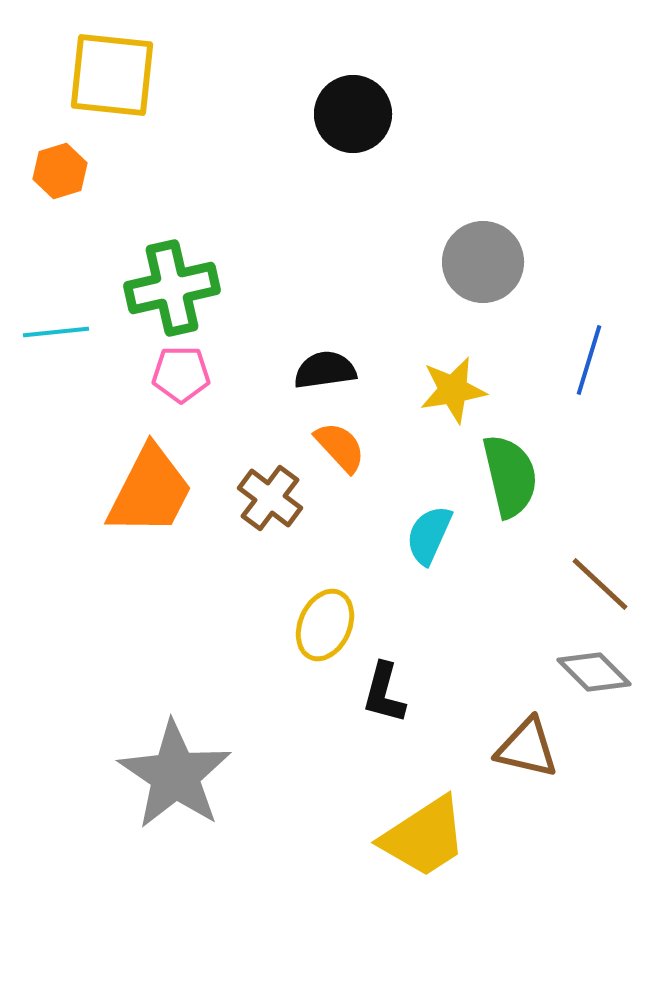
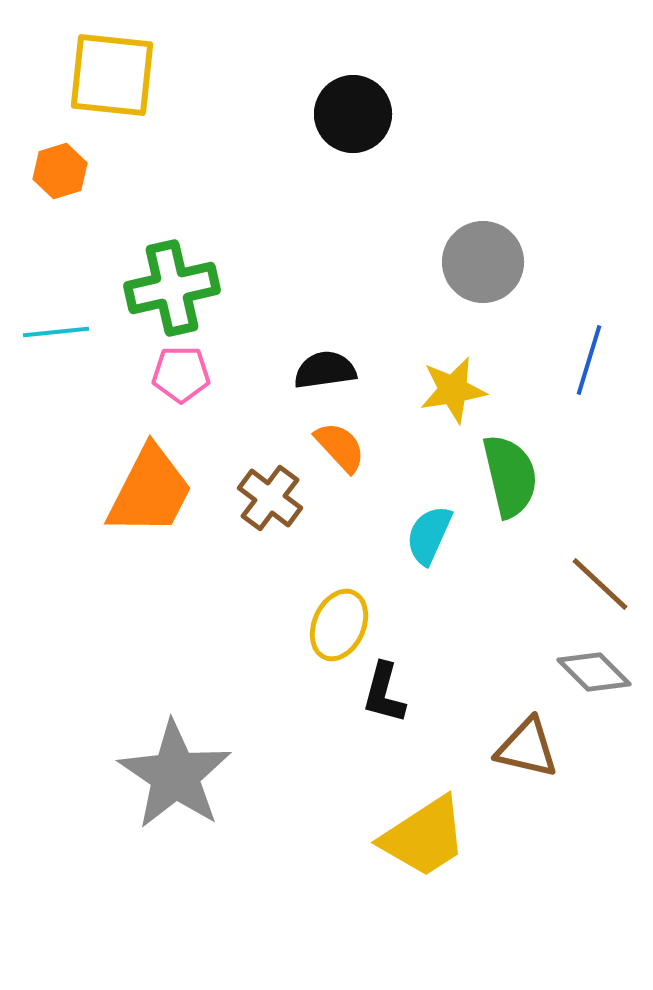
yellow ellipse: moved 14 px right
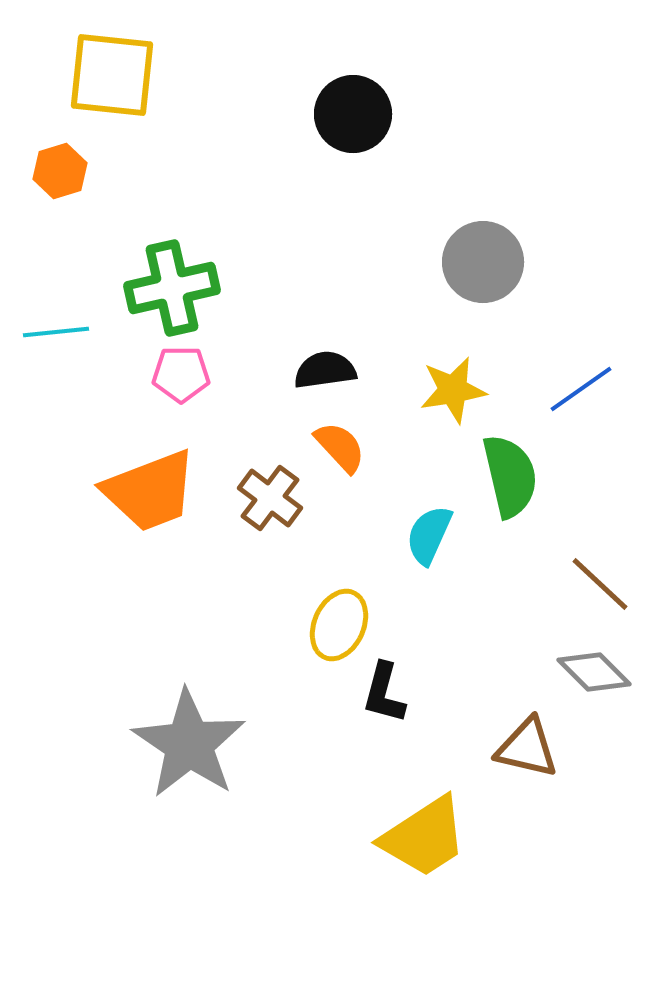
blue line: moved 8 px left, 29 px down; rotated 38 degrees clockwise
orange trapezoid: rotated 42 degrees clockwise
gray star: moved 14 px right, 31 px up
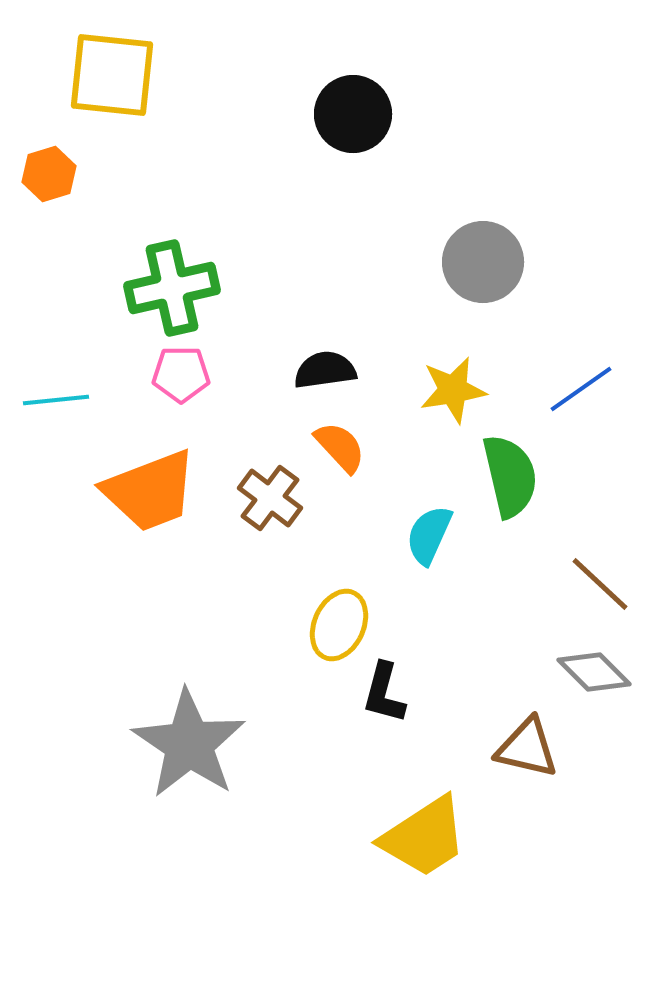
orange hexagon: moved 11 px left, 3 px down
cyan line: moved 68 px down
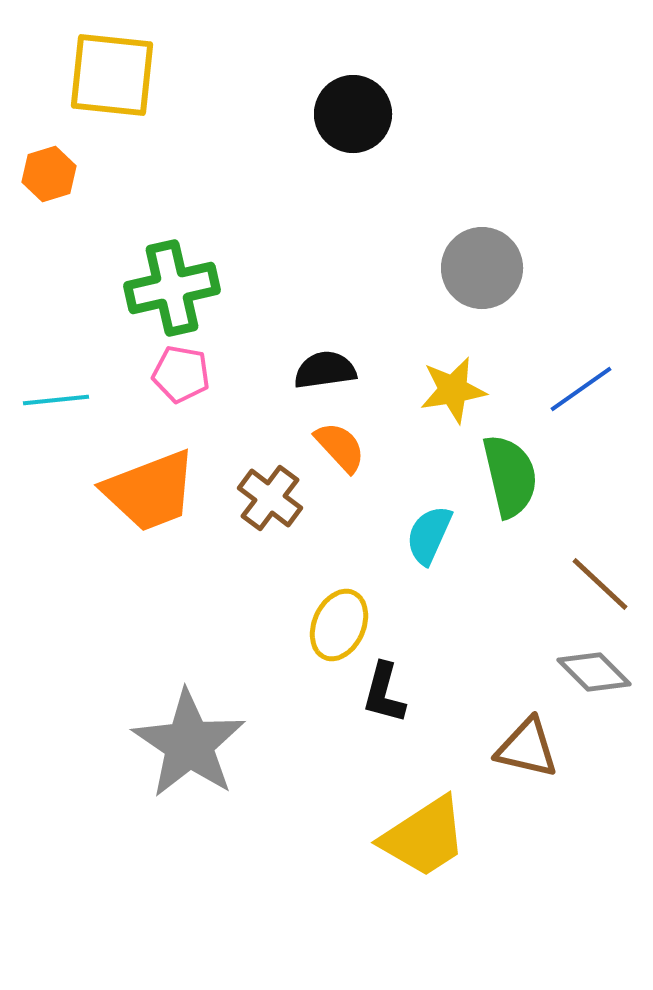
gray circle: moved 1 px left, 6 px down
pink pentagon: rotated 10 degrees clockwise
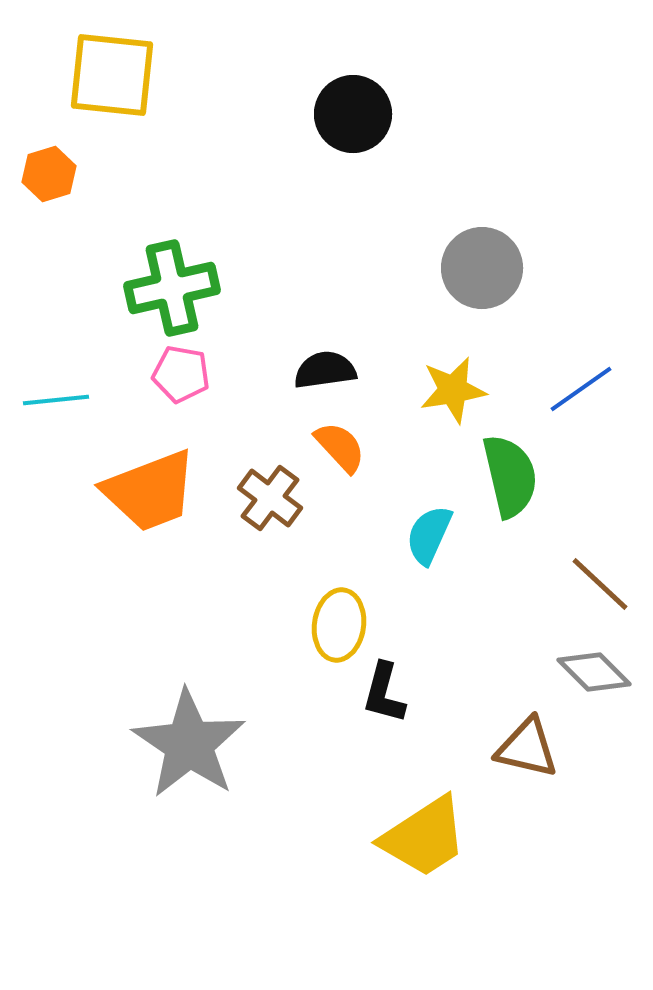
yellow ellipse: rotated 16 degrees counterclockwise
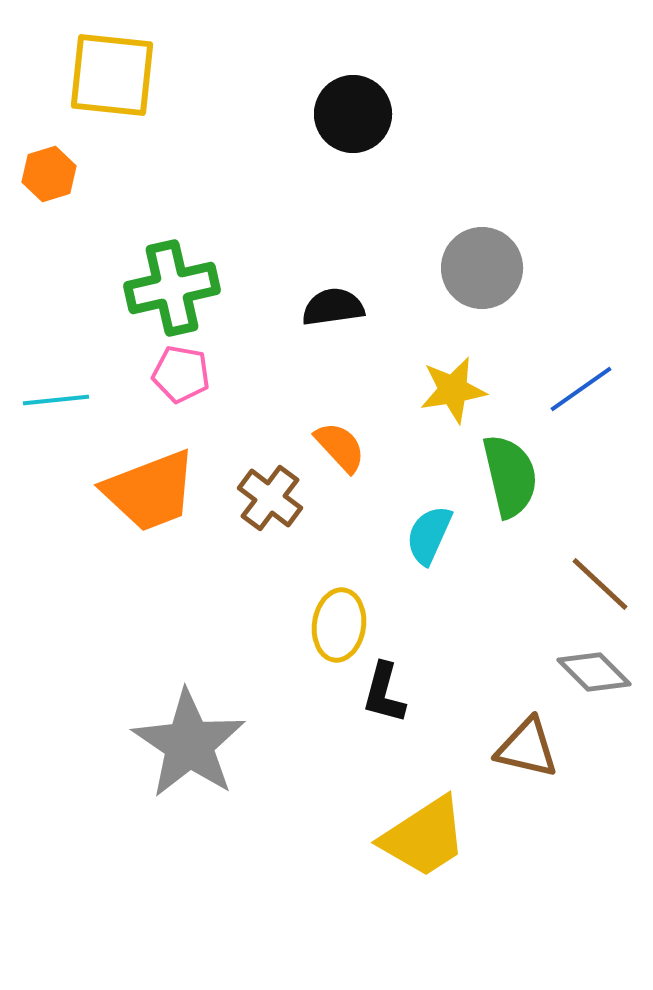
black semicircle: moved 8 px right, 63 px up
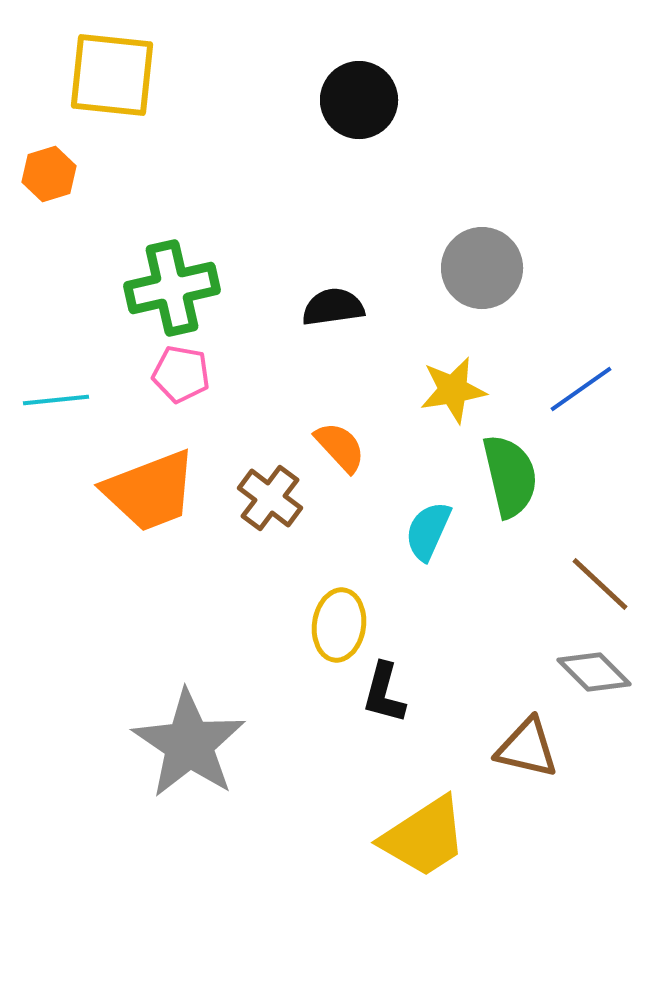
black circle: moved 6 px right, 14 px up
cyan semicircle: moved 1 px left, 4 px up
